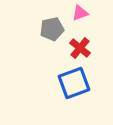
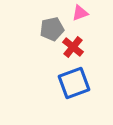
red cross: moved 7 px left, 1 px up
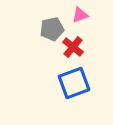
pink triangle: moved 2 px down
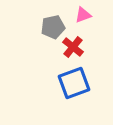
pink triangle: moved 3 px right
gray pentagon: moved 1 px right, 2 px up
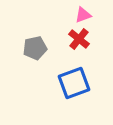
gray pentagon: moved 18 px left, 21 px down
red cross: moved 6 px right, 8 px up
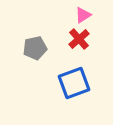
pink triangle: rotated 12 degrees counterclockwise
red cross: rotated 10 degrees clockwise
